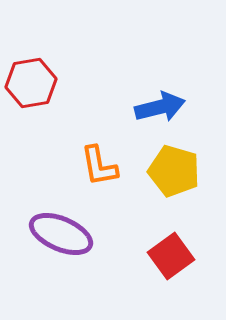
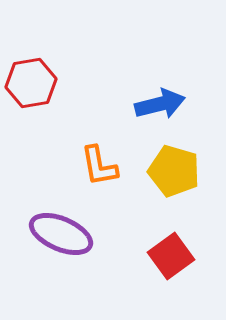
blue arrow: moved 3 px up
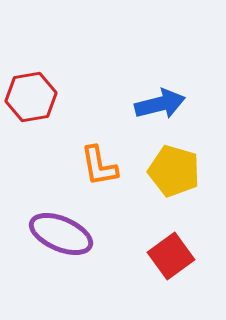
red hexagon: moved 14 px down
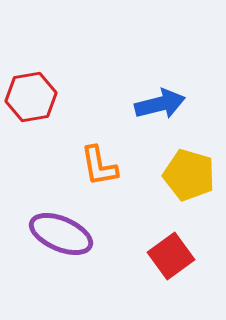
yellow pentagon: moved 15 px right, 4 px down
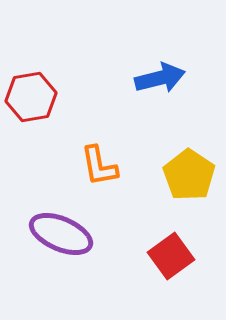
blue arrow: moved 26 px up
yellow pentagon: rotated 18 degrees clockwise
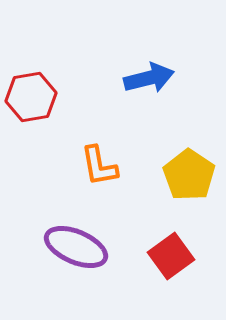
blue arrow: moved 11 px left
purple ellipse: moved 15 px right, 13 px down
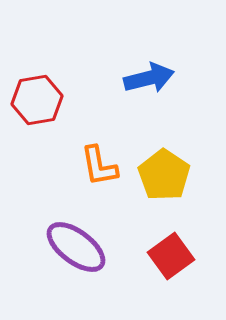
red hexagon: moved 6 px right, 3 px down
yellow pentagon: moved 25 px left
purple ellipse: rotated 14 degrees clockwise
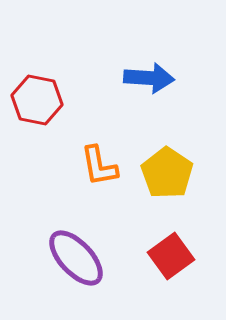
blue arrow: rotated 18 degrees clockwise
red hexagon: rotated 21 degrees clockwise
yellow pentagon: moved 3 px right, 2 px up
purple ellipse: moved 11 px down; rotated 10 degrees clockwise
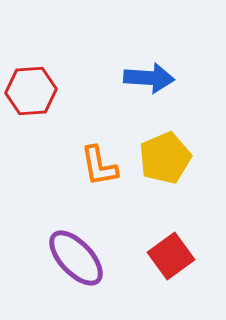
red hexagon: moved 6 px left, 9 px up; rotated 15 degrees counterclockwise
yellow pentagon: moved 2 px left, 15 px up; rotated 15 degrees clockwise
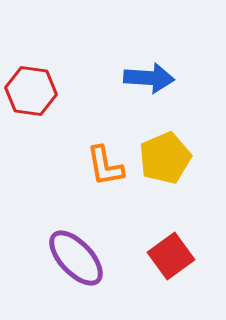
red hexagon: rotated 12 degrees clockwise
orange L-shape: moved 6 px right
